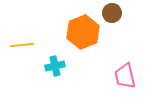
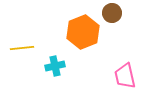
yellow line: moved 3 px down
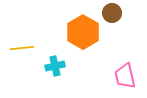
orange hexagon: rotated 8 degrees counterclockwise
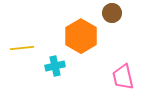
orange hexagon: moved 2 px left, 4 px down
pink trapezoid: moved 2 px left, 1 px down
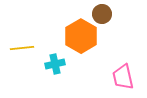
brown circle: moved 10 px left, 1 px down
cyan cross: moved 2 px up
